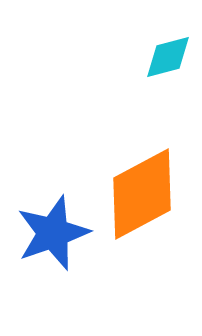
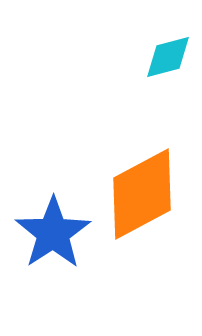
blue star: rotated 14 degrees counterclockwise
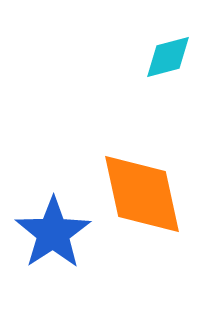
orange diamond: rotated 74 degrees counterclockwise
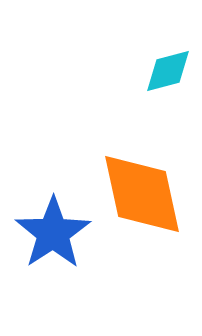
cyan diamond: moved 14 px down
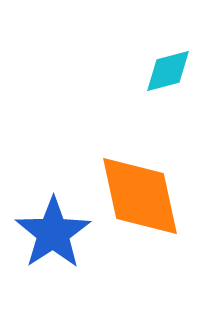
orange diamond: moved 2 px left, 2 px down
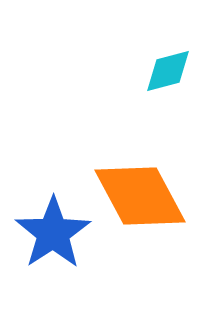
orange diamond: rotated 16 degrees counterclockwise
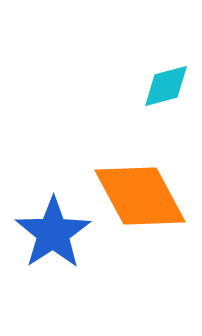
cyan diamond: moved 2 px left, 15 px down
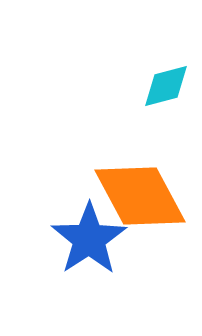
blue star: moved 36 px right, 6 px down
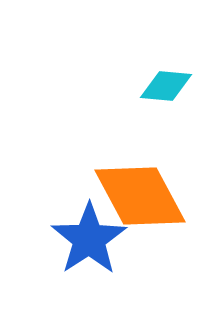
cyan diamond: rotated 20 degrees clockwise
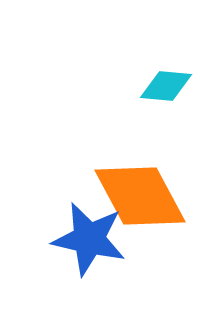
blue star: rotated 26 degrees counterclockwise
